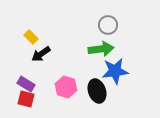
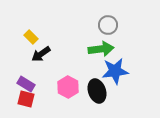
pink hexagon: moved 2 px right; rotated 10 degrees clockwise
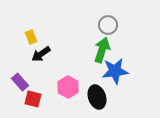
yellow rectangle: rotated 24 degrees clockwise
green arrow: moved 1 px right, 1 px down; rotated 65 degrees counterclockwise
purple rectangle: moved 6 px left, 2 px up; rotated 18 degrees clockwise
black ellipse: moved 6 px down
red square: moved 7 px right
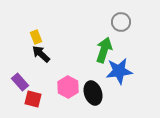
gray circle: moved 13 px right, 3 px up
yellow rectangle: moved 5 px right
green arrow: moved 2 px right
black arrow: rotated 78 degrees clockwise
blue star: moved 4 px right
black ellipse: moved 4 px left, 4 px up
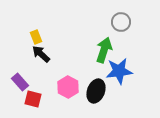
black ellipse: moved 3 px right, 2 px up; rotated 40 degrees clockwise
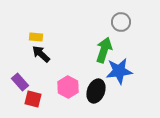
yellow rectangle: rotated 64 degrees counterclockwise
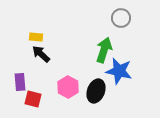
gray circle: moved 4 px up
blue star: rotated 20 degrees clockwise
purple rectangle: rotated 36 degrees clockwise
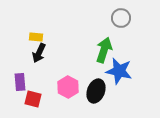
black arrow: moved 2 px left, 1 px up; rotated 108 degrees counterclockwise
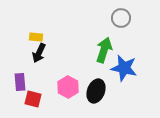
blue star: moved 5 px right, 3 px up
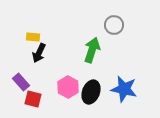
gray circle: moved 7 px left, 7 px down
yellow rectangle: moved 3 px left
green arrow: moved 12 px left
blue star: moved 21 px down
purple rectangle: moved 1 px right; rotated 36 degrees counterclockwise
black ellipse: moved 5 px left, 1 px down
